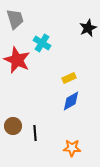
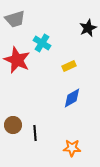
gray trapezoid: rotated 90 degrees clockwise
yellow rectangle: moved 12 px up
blue diamond: moved 1 px right, 3 px up
brown circle: moved 1 px up
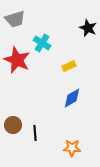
black star: rotated 24 degrees counterclockwise
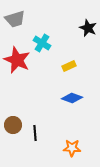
blue diamond: rotated 50 degrees clockwise
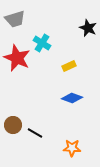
red star: moved 2 px up
black line: rotated 56 degrees counterclockwise
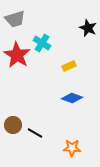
red star: moved 3 px up; rotated 8 degrees clockwise
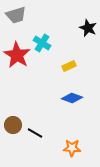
gray trapezoid: moved 1 px right, 4 px up
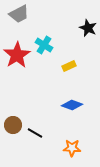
gray trapezoid: moved 3 px right, 1 px up; rotated 10 degrees counterclockwise
cyan cross: moved 2 px right, 2 px down
red star: rotated 8 degrees clockwise
blue diamond: moved 7 px down
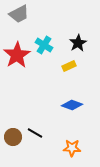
black star: moved 10 px left, 15 px down; rotated 18 degrees clockwise
brown circle: moved 12 px down
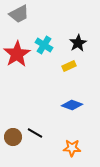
red star: moved 1 px up
